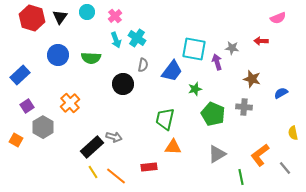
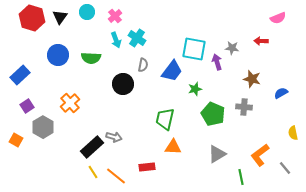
red rectangle: moved 2 px left
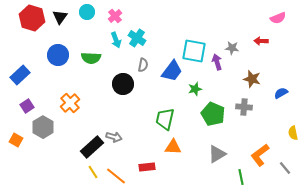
cyan square: moved 2 px down
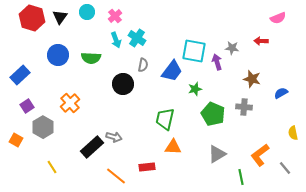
yellow line: moved 41 px left, 5 px up
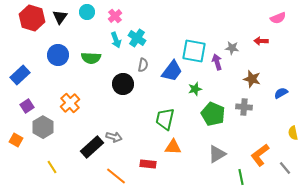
red rectangle: moved 1 px right, 3 px up; rotated 14 degrees clockwise
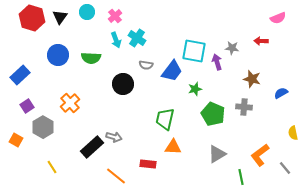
gray semicircle: moved 3 px right; rotated 88 degrees clockwise
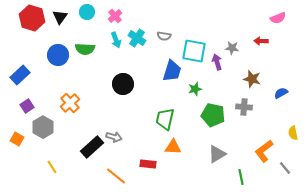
green semicircle: moved 6 px left, 9 px up
gray semicircle: moved 18 px right, 29 px up
blue trapezoid: rotated 20 degrees counterclockwise
green pentagon: moved 1 px down; rotated 10 degrees counterclockwise
orange square: moved 1 px right, 1 px up
orange L-shape: moved 4 px right, 4 px up
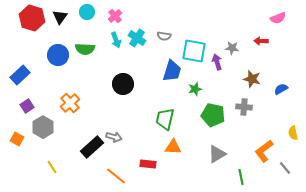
blue semicircle: moved 4 px up
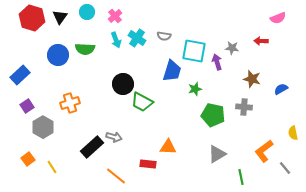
orange cross: rotated 24 degrees clockwise
green trapezoid: moved 23 px left, 17 px up; rotated 75 degrees counterclockwise
orange square: moved 11 px right, 20 px down; rotated 24 degrees clockwise
orange triangle: moved 5 px left
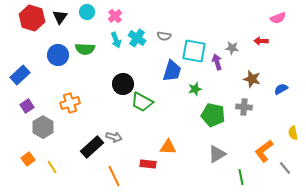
orange line: moved 2 px left; rotated 25 degrees clockwise
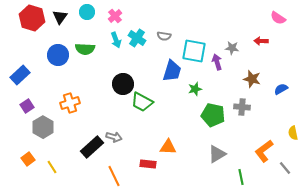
pink semicircle: rotated 56 degrees clockwise
gray cross: moved 2 px left
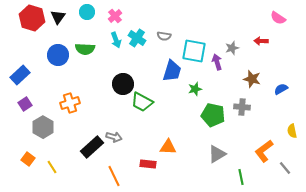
black triangle: moved 2 px left
gray star: rotated 24 degrees counterclockwise
purple square: moved 2 px left, 2 px up
yellow semicircle: moved 1 px left, 2 px up
orange square: rotated 16 degrees counterclockwise
